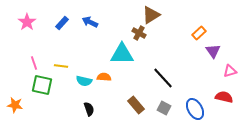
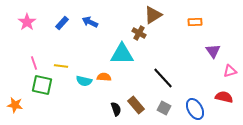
brown triangle: moved 2 px right
orange rectangle: moved 4 px left, 11 px up; rotated 40 degrees clockwise
black semicircle: moved 27 px right
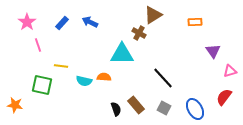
pink line: moved 4 px right, 18 px up
red semicircle: rotated 66 degrees counterclockwise
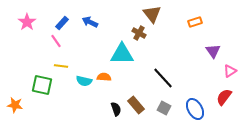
brown triangle: moved 1 px left, 1 px up; rotated 36 degrees counterclockwise
orange rectangle: rotated 16 degrees counterclockwise
pink line: moved 18 px right, 4 px up; rotated 16 degrees counterclockwise
pink triangle: rotated 16 degrees counterclockwise
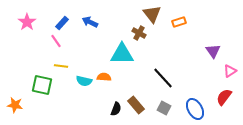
orange rectangle: moved 16 px left
black semicircle: rotated 40 degrees clockwise
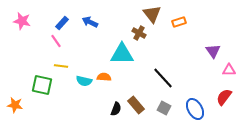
pink star: moved 5 px left, 1 px up; rotated 24 degrees counterclockwise
pink triangle: moved 1 px left, 1 px up; rotated 32 degrees clockwise
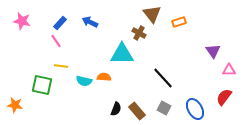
blue rectangle: moved 2 px left
brown rectangle: moved 1 px right, 6 px down
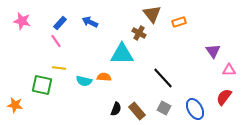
yellow line: moved 2 px left, 2 px down
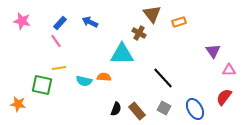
yellow line: rotated 16 degrees counterclockwise
orange star: moved 3 px right, 1 px up
